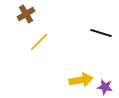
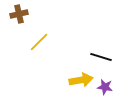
brown cross: moved 7 px left; rotated 18 degrees clockwise
black line: moved 24 px down
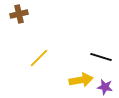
yellow line: moved 16 px down
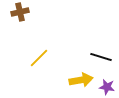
brown cross: moved 1 px right, 2 px up
purple star: moved 2 px right
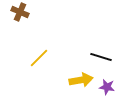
brown cross: rotated 36 degrees clockwise
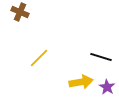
yellow arrow: moved 2 px down
purple star: rotated 21 degrees clockwise
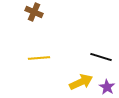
brown cross: moved 14 px right
yellow line: rotated 40 degrees clockwise
yellow arrow: rotated 15 degrees counterclockwise
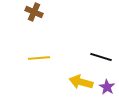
yellow arrow: rotated 140 degrees counterclockwise
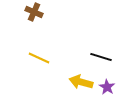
yellow line: rotated 30 degrees clockwise
